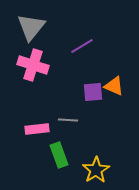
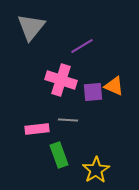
pink cross: moved 28 px right, 15 px down
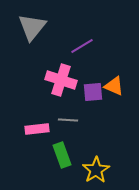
gray triangle: moved 1 px right
green rectangle: moved 3 px right
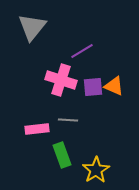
purple line: moved 5 px down
purple square: moved 5 px up
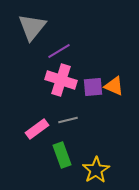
purple line: moved 23 px left
gray line: rotated 18 degrees counterclockwise
pink rectangle: rotated 30 degrees counterclockwise
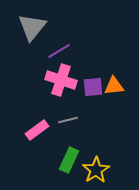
orange triangle: rotated 30 degrees counterclockwise
pink rectangle: moved 1 px down
green rectangle: moved 7 px right, 5 px down; rotated 45 degrees clockwise
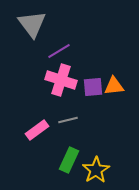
gray triangle: moved 3 px up; rotated 16 degrees counterclockwise
